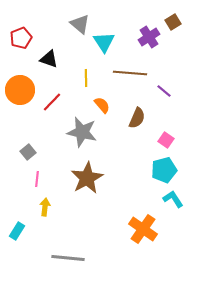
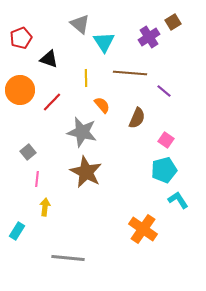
brown star: moved 1 px left, 6 px up; rotated 16 degrees counterclockwise
cyan L-shape: moved 5 px right, 1 px down
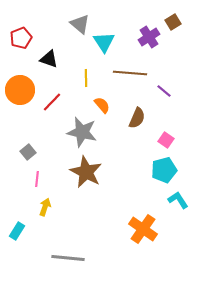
yellow arrow: rotated 12 degrees clockwise
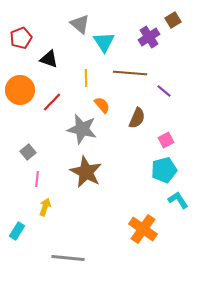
brown square: moved 2 px up
gray star: moved 3 px up
pink square: rotated 28 degrees clockwise
